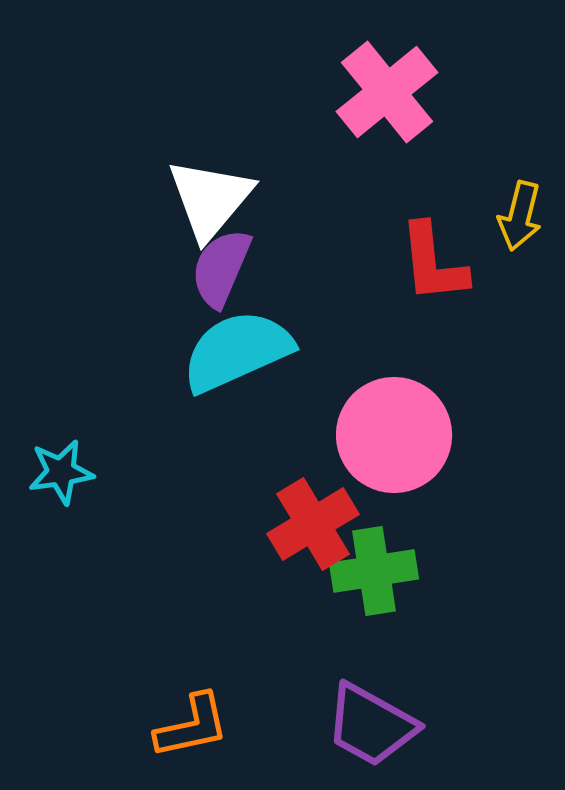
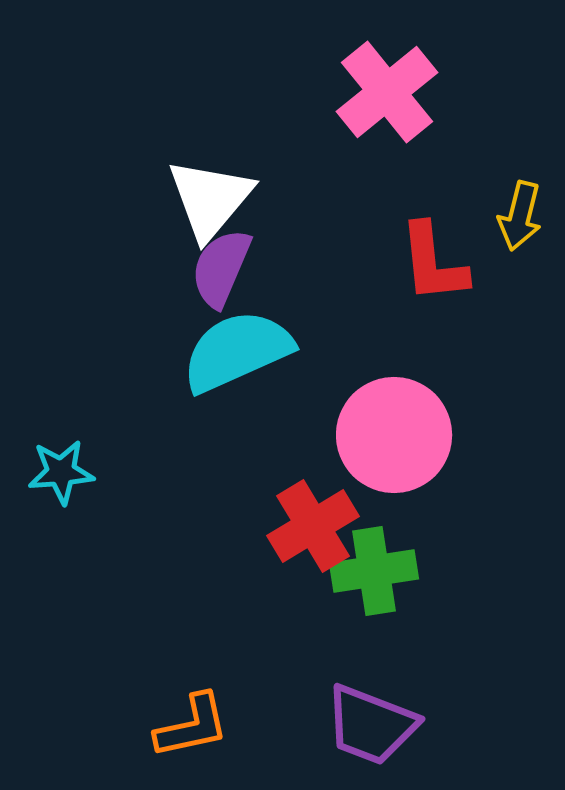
cyan star: rotated 4 degrees clockwise
red cross: moved 2 px down
purple trapezoid: rotated 8 degrees counterclockwise
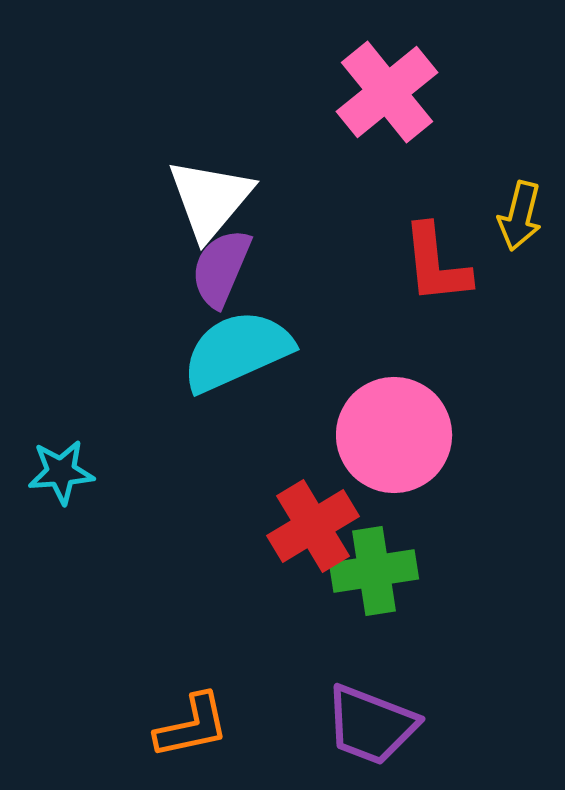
red L-shape: moved 3 px right, 1 px down
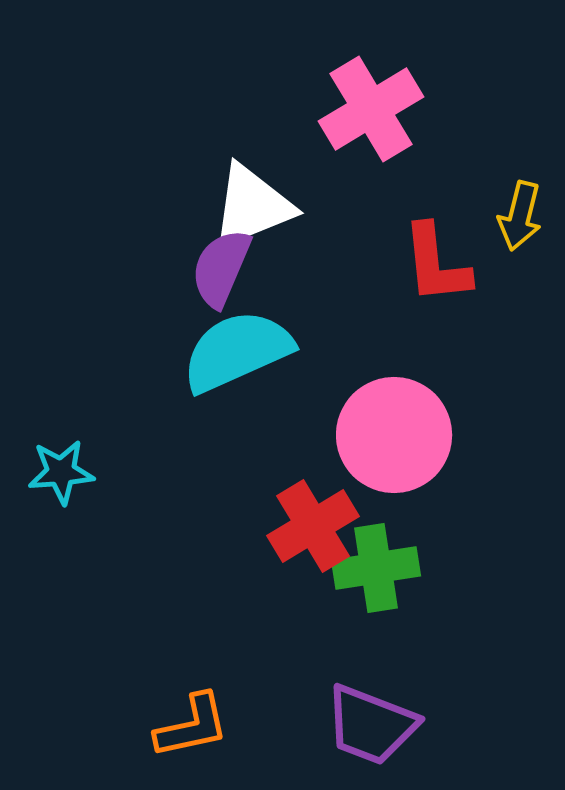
pink cross: moved 16 px left, 17 px down; rotated 8 degrees clockwise
white triangle: moved 42 px right, 7 px down; rotated 28 degrees clockwise
green cross: moved 2 px right, 3 px up
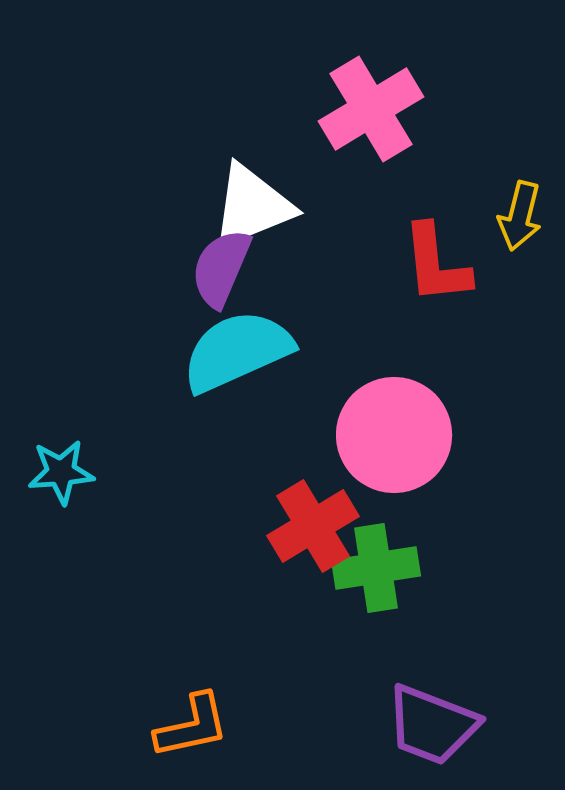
purple trapezoid: moved 61 px right
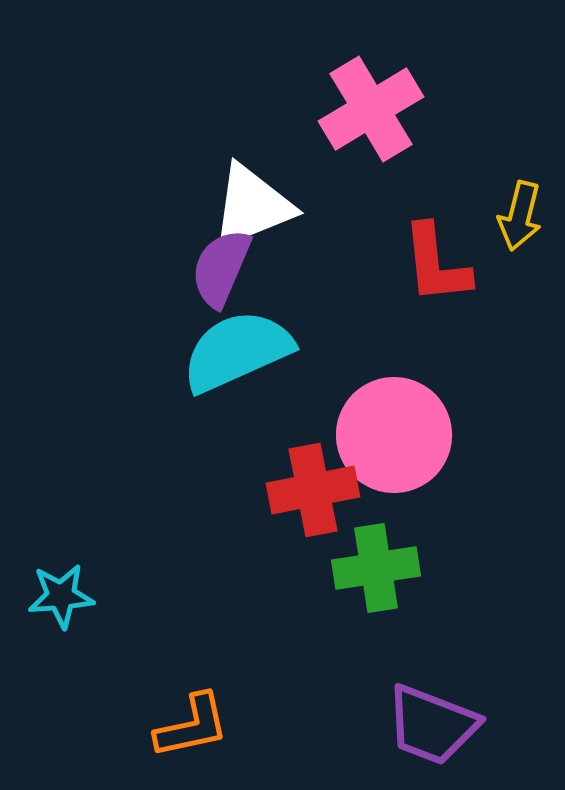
cyan star: moved 124 px down
red cross: moved 36 px up; rotated 20 degrees clockwise
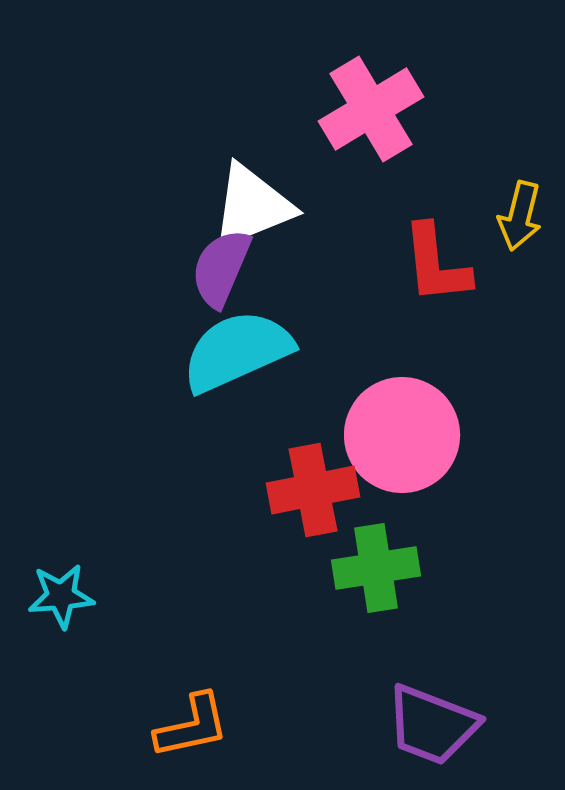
pink circle: moved 8 px right
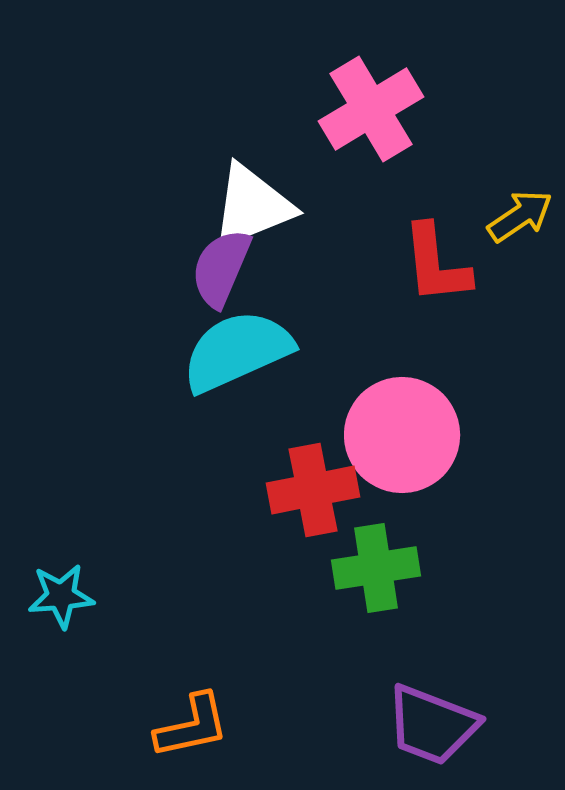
yellow arrow: rotated 138 degrees counterclockwise
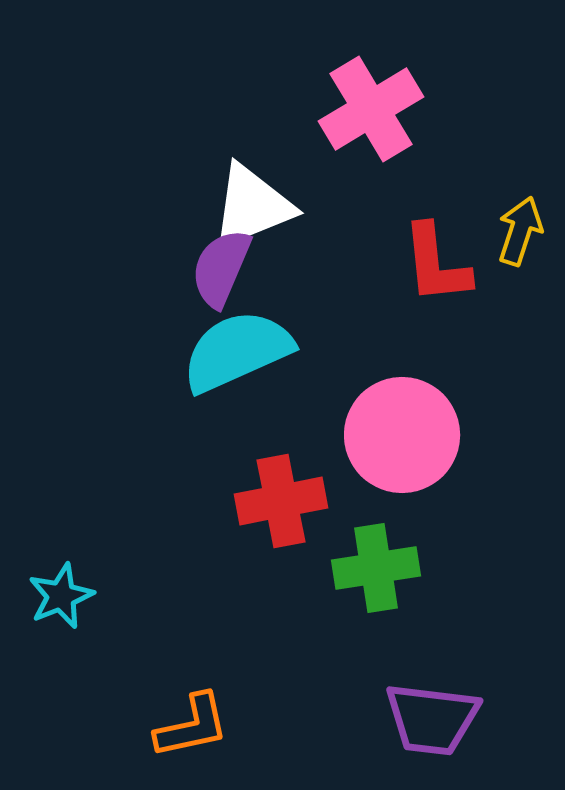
yellow arrow: moved 15 px down; rotated 38 degrees counterclockwise
red cross: moved 32 px left, 11 px down
cyan star: rotated 18 degrees counterclockwise
purple trapezoid: moved 6 px up; rotated 14 degrees counterclockwise
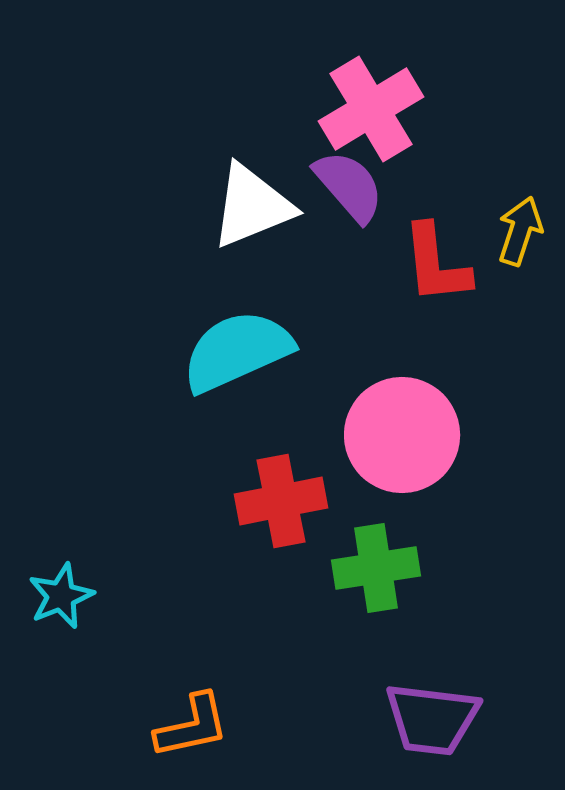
purple semicircle: moved 128 px right, 82 px up; rotated 116 degrees clockwise
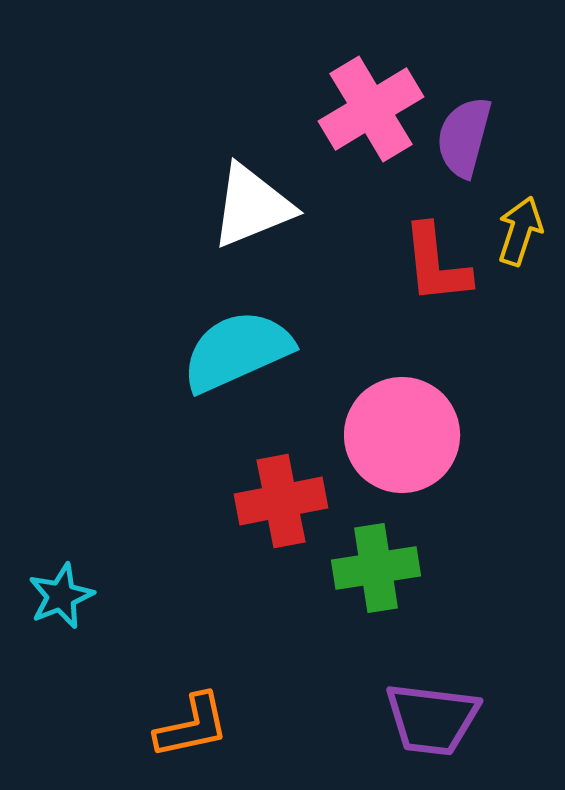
purple semicircle: moved 115 px right, 49 px up; rotated 124 degrees counterclockwise
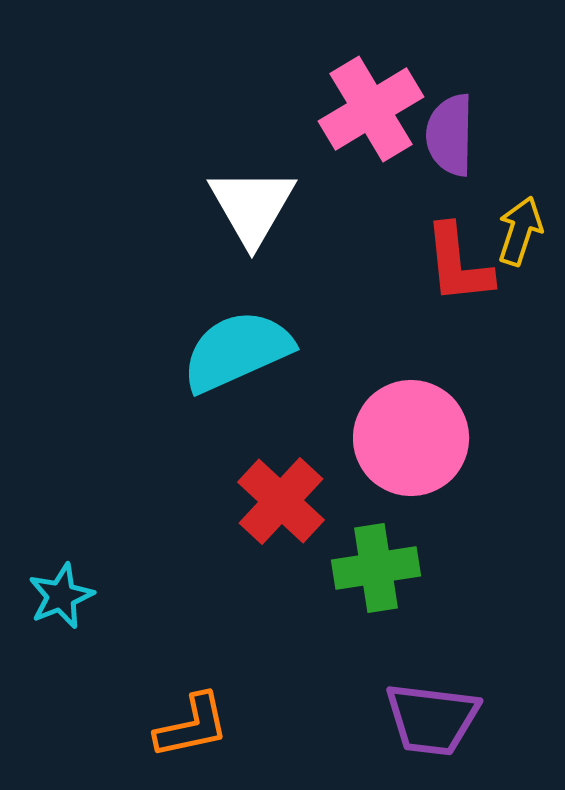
purple semicircle: moved 14 px left, 2 px up; rotated 14 degrees counterclockwise
white triangle: rotated 38 degrees counterclockwise
red L-shape: moved 22 px right
pink circle: moved 9 px right, 3 px down
red cross: rotated 36 degrees counterclockwise
